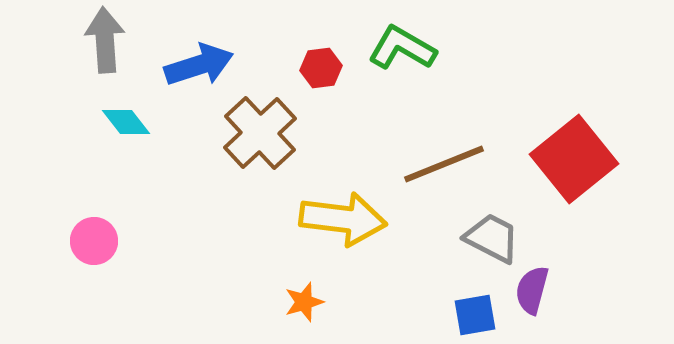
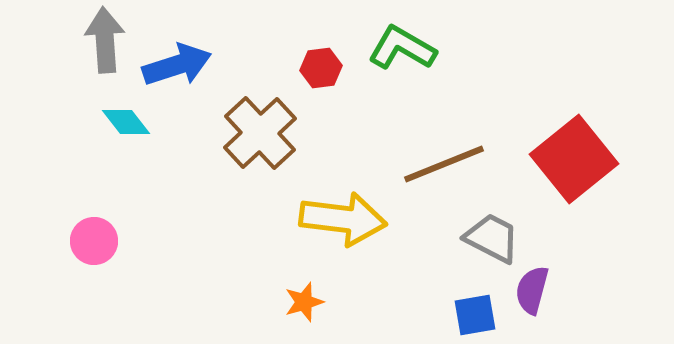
blue arrow: moved 22 px left
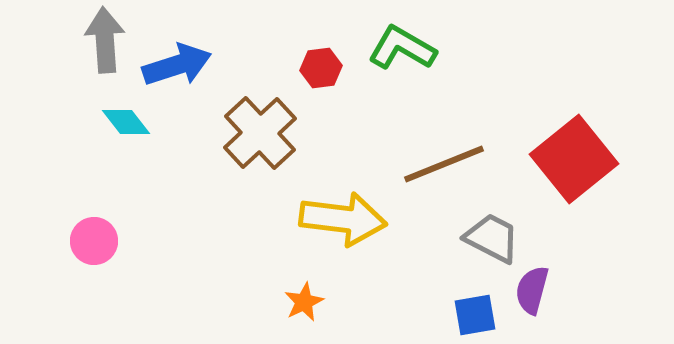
orange star: rotated 9 degrees counterclockwise
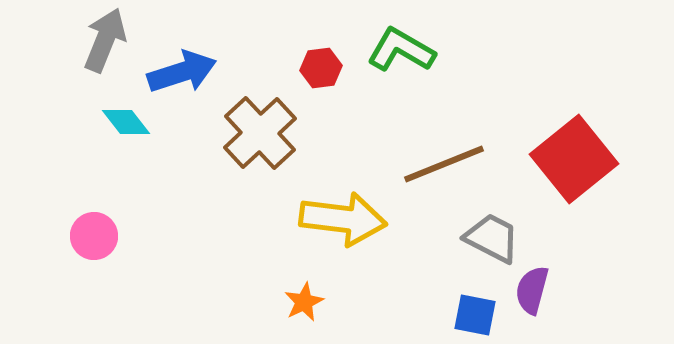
gray arrow: rotated 26 degrees clockwise
green L-shape: moved 1 px left, 2 px down
blue arrow: moved 5 px right, 7 px down
pink circle: moved 5 px up
blue square: rotated 21 degrees clockwise
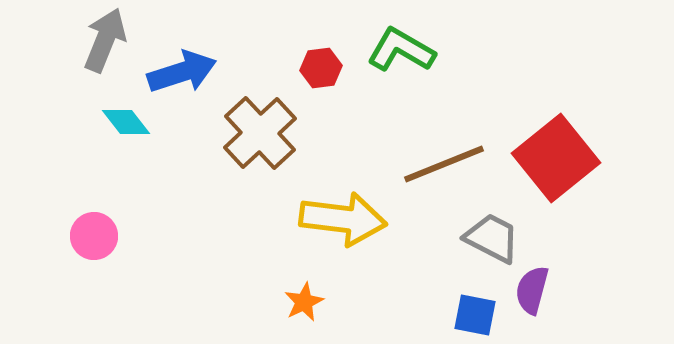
red square: moved 18 px left, 1 px up
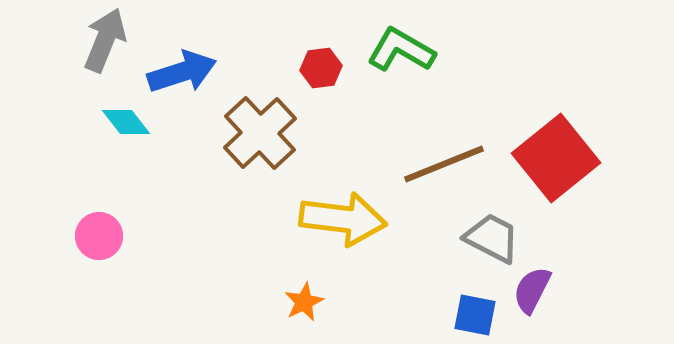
pink circle: moved 5 px right
purple semicircle: rotated 12 degrees clockwise
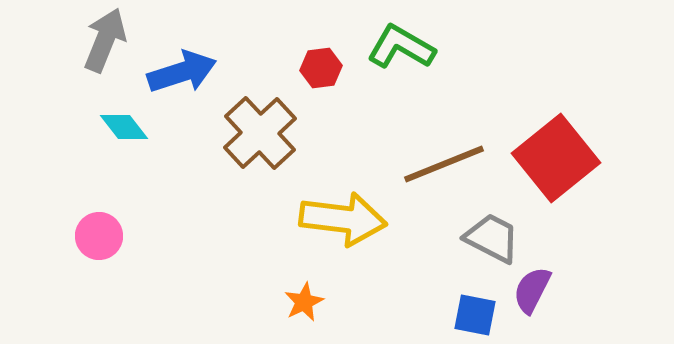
green L-shape: moved 3 px up
cyan diamond: moved 2 px left, 5 px down
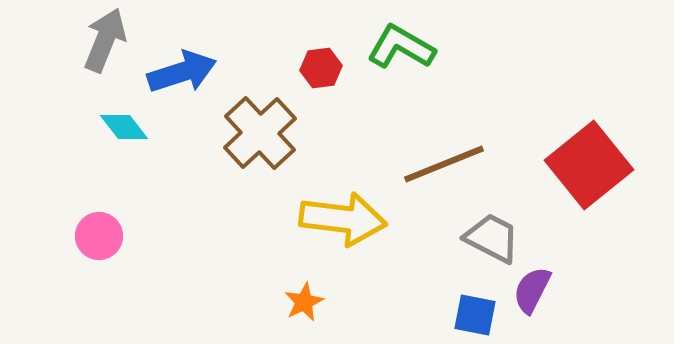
red square: moved 33 px right, 7 px down
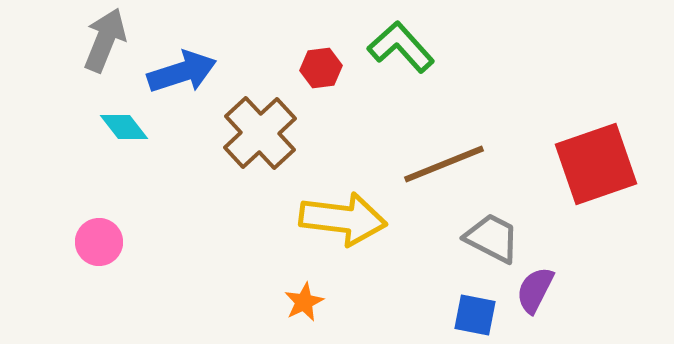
green L-shape: rotated 18 degrees clockwise
red square: moved 7 px right, 1 px up; rotated 20 degrees clockwise
pink circle: moved 6 px down
purple semicircle: moved 3 px right
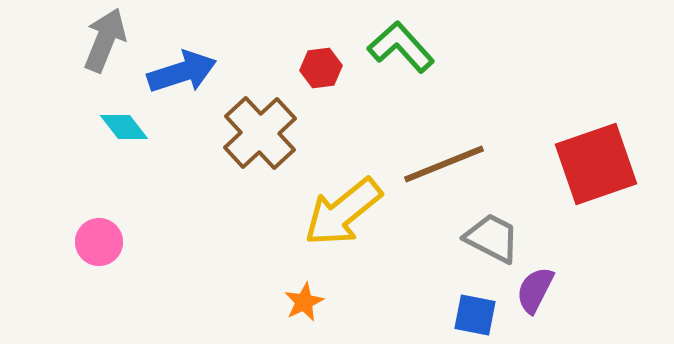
yellow arrow: moved 7 px up; rotated 134 degrees clockwise
